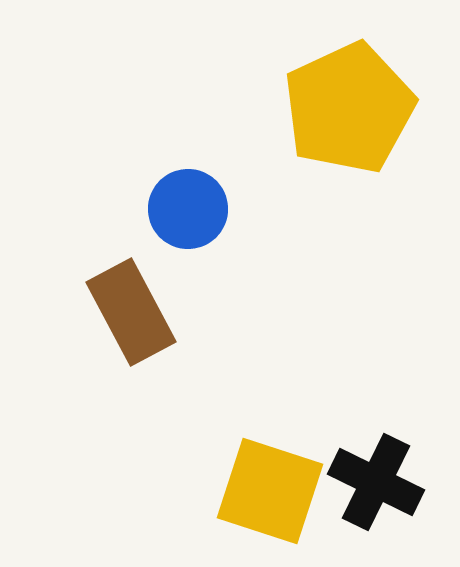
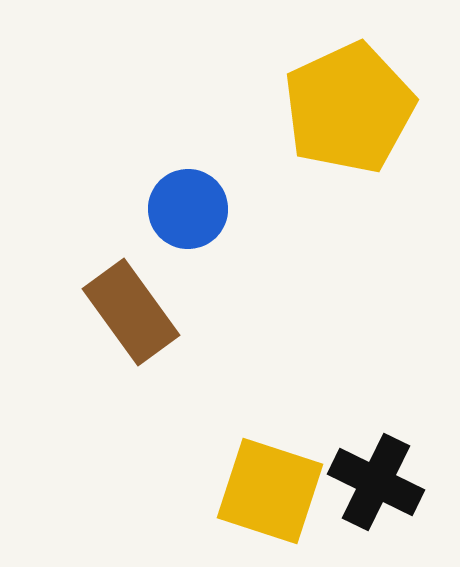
brown rectangle: rotated 8 degrees counterclockwise
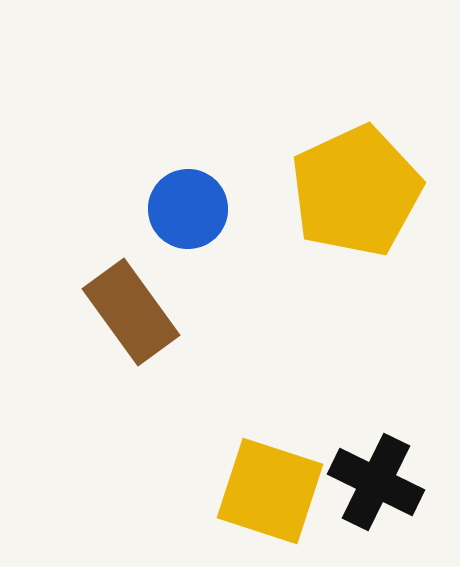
yellow pentagon: moved 7 px right, 83 px down
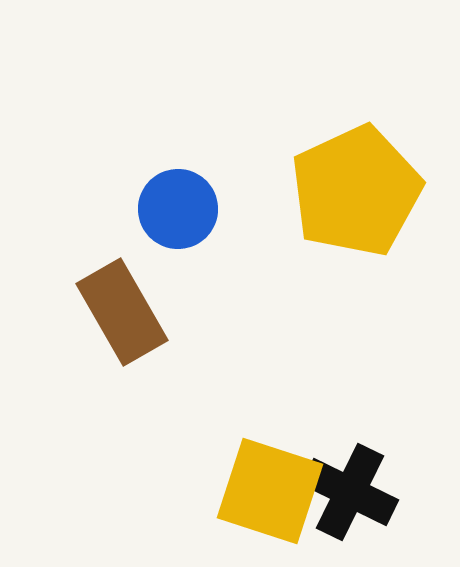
blue circle: moved 10 px left
brown rectangle: moved 9 px left; rotated 6 degrees clockwise
black cross: moved 26 px left, 10 px down
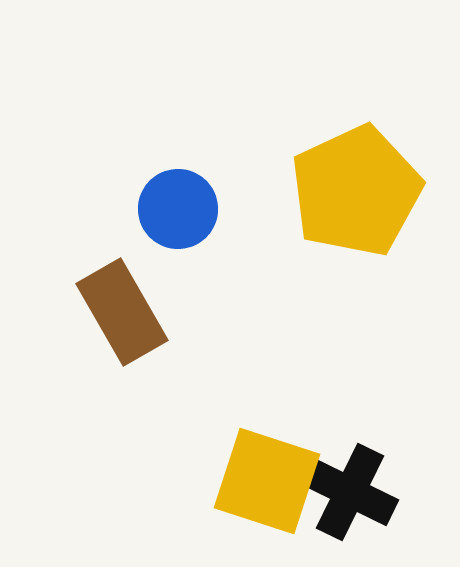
yellow square: moved 3 px left, 10 px up
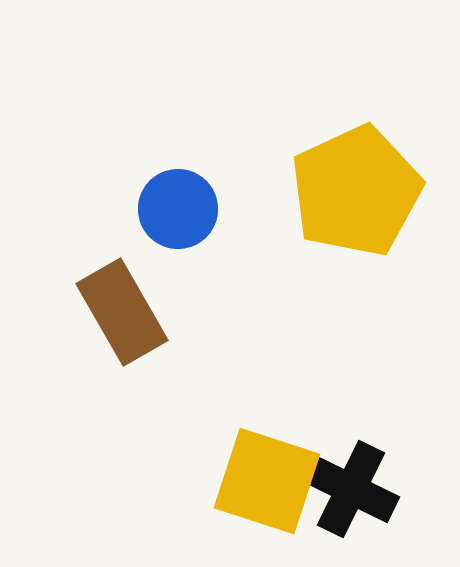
black cross: moved 1 px right, 3 px up
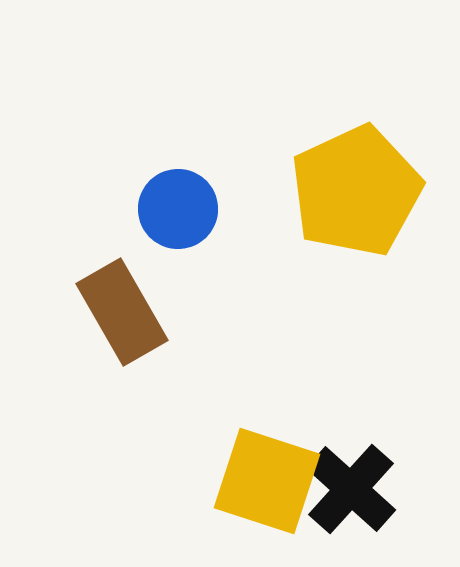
black cross: rotated 16 degrees clockwise
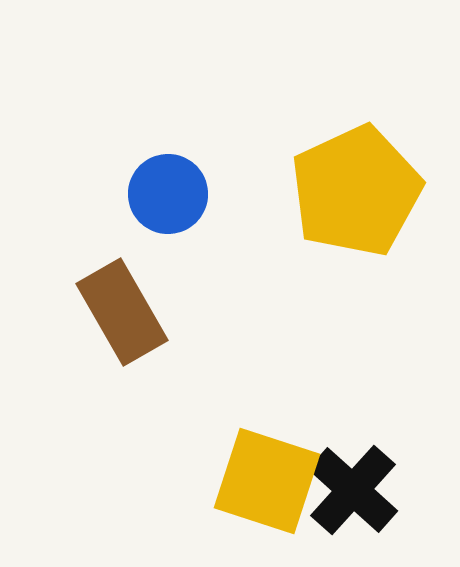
blue circle: moved 10 px left, 15 px up
black cross: moved 2 px right, 1 px down
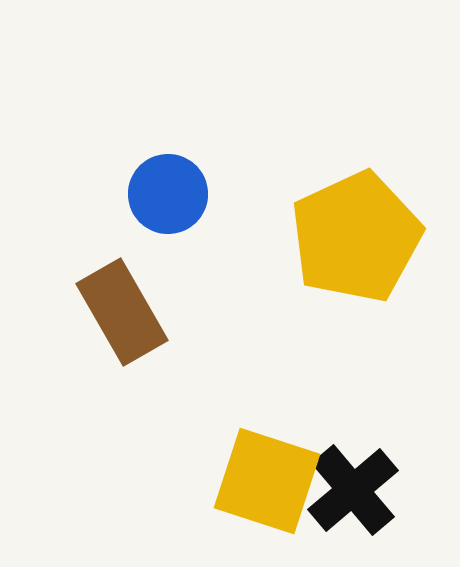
yellow pentagon: moved 46 px down
black cross: rotated 8 degrees clockwise
